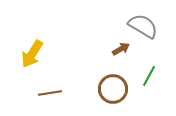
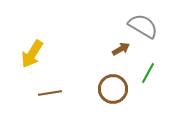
green line: moved 1 px left, 3 px up
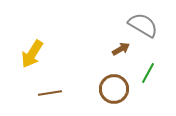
gray semicircle: moved 1 px up
brown circle: moved 1 px right
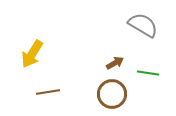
brown arrow: moved 6 px left, 14 px down
green line: rotated 70 degrees clockwise
brown circle: moved 2 px left, 5 px down
brown line: moved 2 px left, 1 px up
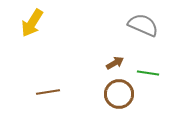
gray semicircle: rotated 8 degrees counterclockwise
yellow arrow: moved 31 px up
brown circle: moved 7 px right
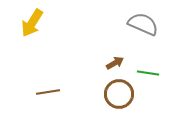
gray semicircle: moved 1 px up
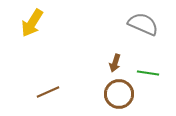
brown arrow: rotated 138 degrees clockwise
brown line: rotated 15 degrees counterclockwise
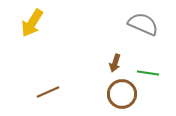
brown circle: moved 3 px right
